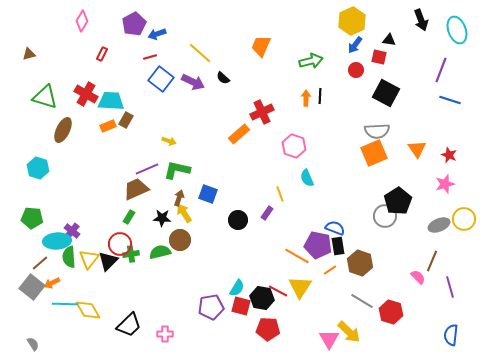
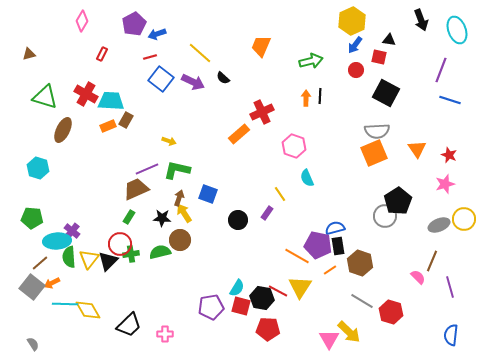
yellow line at (280, 194): rotated 14 degrees counterclockwise
blue semicircle at (335, 228): rotated 36 degrees counterclockwise
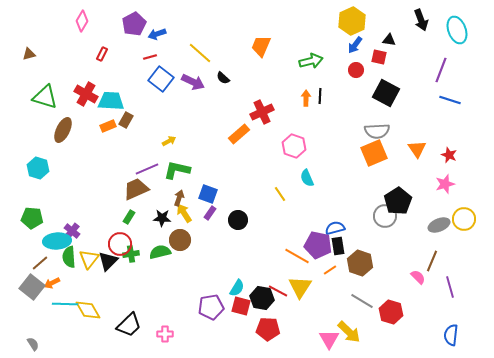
yellow arrow at (169, 141): rotated 48 degrees counterclockwise
purple rectangle at (267, 213): moved 57 px left
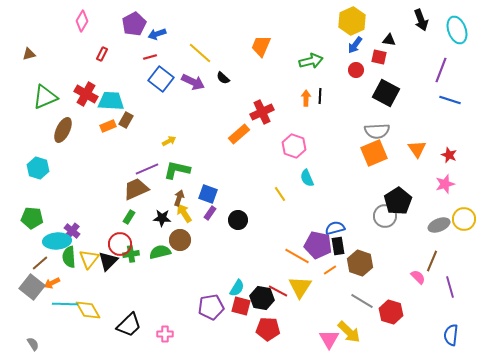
green triangle at (45, 97): rotated 40 degrees counterclockwise
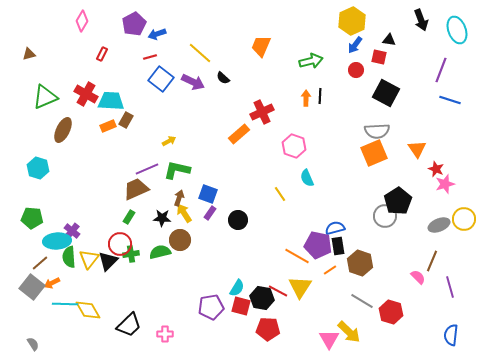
red star at (449, 155): moved 13 px left, 14 px down
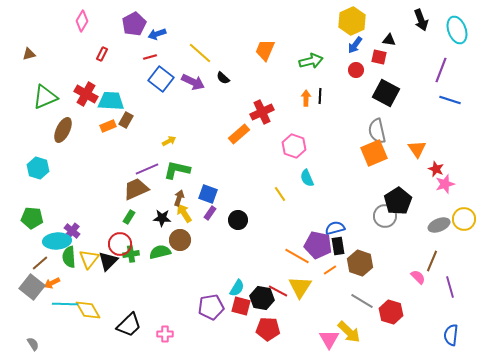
orange trapezoid at (261, 46): moved 4 px right, 4 px down
gray semicircle at (377, 131): rotated 80 degrees clockwise
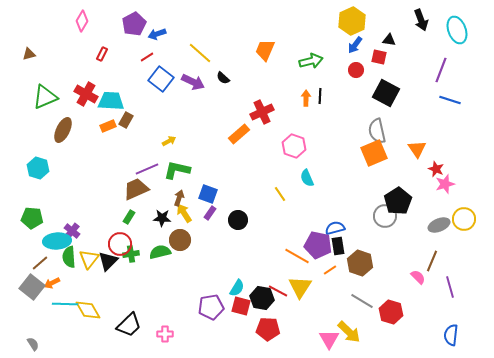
red line at (150, 57): moved 3 px left; rotated 16 degrees counterclockwise
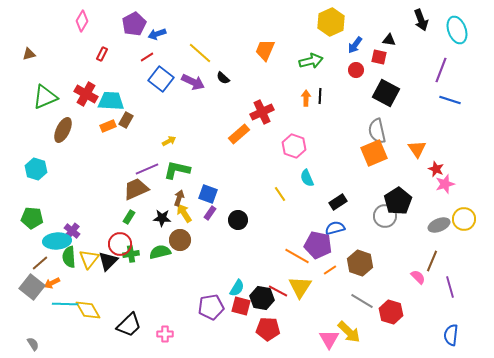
yellow hexagon at (352, 21): moved 21 px left, 1 px down
cyan hexagon at (38, 168): moved 2 px left, 1 px down
black rectangle at (338, 246): moved 44 px up; rotated 66 degrees clockwise
